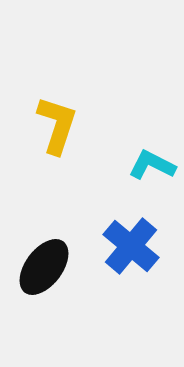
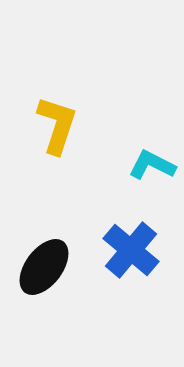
blue cross: moved 4 px down
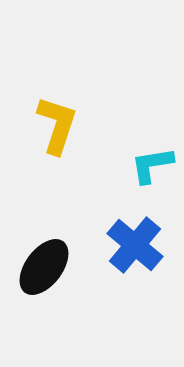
cyan L-shape: rotated 36 degrees counterclockwise
blue cross: moved 4 px right, 5 px up
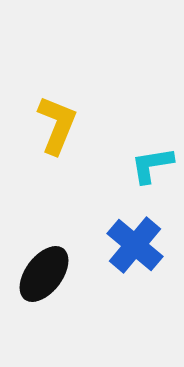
yellow L-shape: rotated 4 degrees clockwise
black ellipse: moved 7 px down
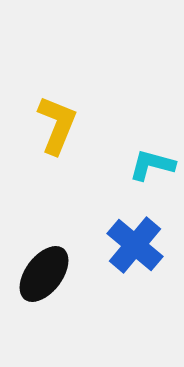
cyan L-shape: rotated 24 degrees clockwise
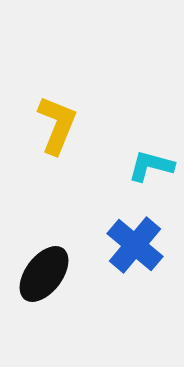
cyan L-shape: moved 1 px left, 1 px down
